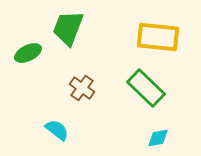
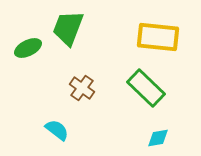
green ellipse: moved 5 px up
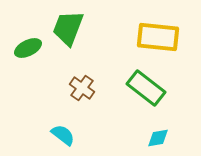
green rectangle: rotated 6 degrees counterclockwise
cyan semicircle: moved 6 px right, 5 px down
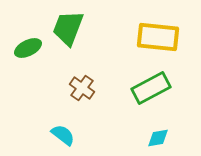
green rectangle: moved 5 px right; rotated 66 degrees counterclockwise
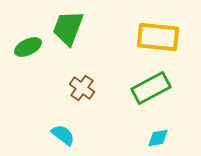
green ellipse: moved 1 px up
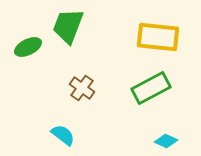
green trapezoid: moved 2 px up
cyan diamond: moved 8 px right, 3 px down; rotated 35 degrees clockwise
